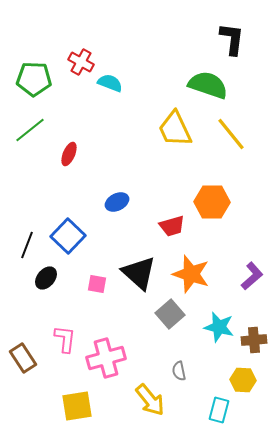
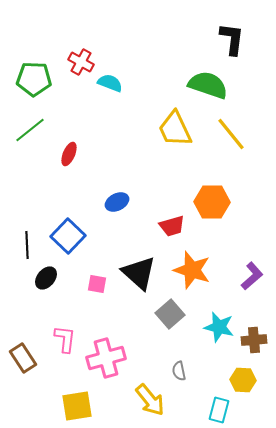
black line: rotated 24 degrees counterclockwise
orange star: moved 1 px right, 4 px up
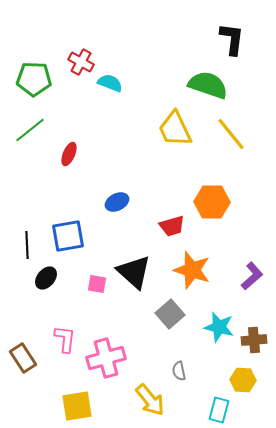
blue square: rotated 36 degrees clockwise
black triangle: moved 5 px left, 1 px up
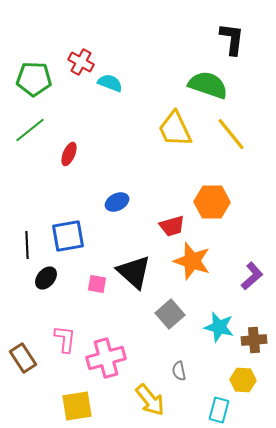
orange star: moved 9 px up
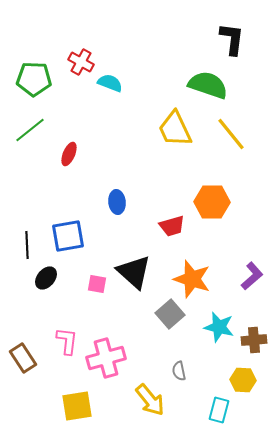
blue ellipse: rotated 70 degrees counterclockwise
orange star: moved 18 px down
pink L-shape: moved 2 px right, 2 px down
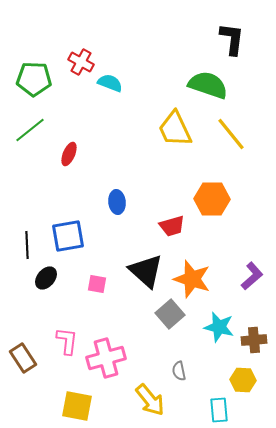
orange hexagon: moved 3 px up
black triangle: moved 12 px right, 1 px up
yellow square: rotated 20 degrees clockwise
cyan rectangle: rotated 20 degrees counterclockwise
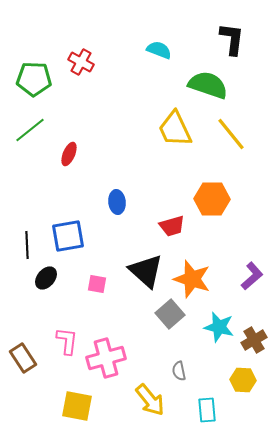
cyan semicircle: moved 49 px right, 33 px up
brown cross: rotated 25 degrees counterclockwise
cyan rectangle: moved 12 px left
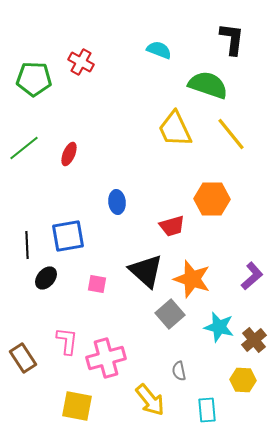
green line: moved 6 px left, 18 px down
brown cross: rotated 10 degrees counterclockwise
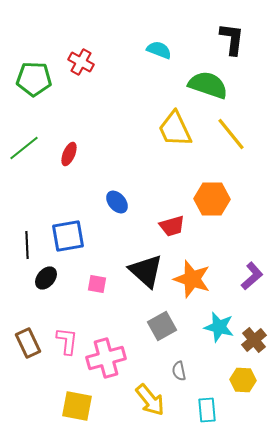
blue ellipse: rotated 35 degrees counterclockwise
gray square: moved 8 px left, 12 px down; rotated 12 degrees clockwise
brown rectangle: moved 5 px right, 15 px up; rotated 8 degrees clockwise
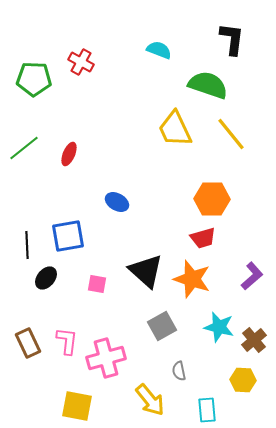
blue ellipse: rotated 20 degrees counterclockwise
red trapezoid: moved 31 px right, 12 px down
